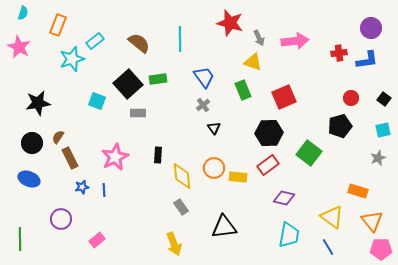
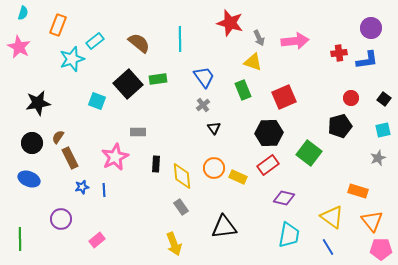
gray rectangle at (138, 113): moved 19 px down
black rectangle at (158, 155): moved 2 px left, 9 px down
yellow rectangle at (238, 177): rotated 18 degrees clockwise
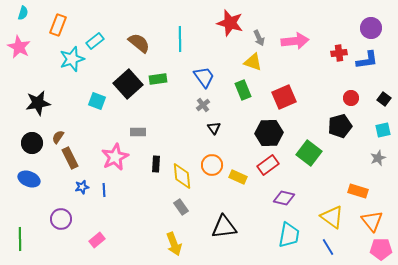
orange circle at (214, 168): moved 2 px left, 3 px up
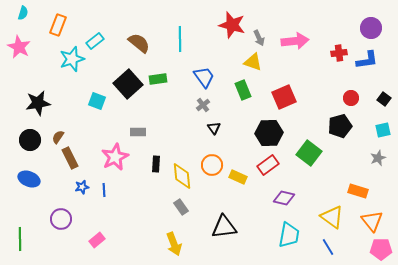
red star at (230, 23): moved 2 px right, 2 px down
black circle at (32, 143): moved 2 px left, 3 px up
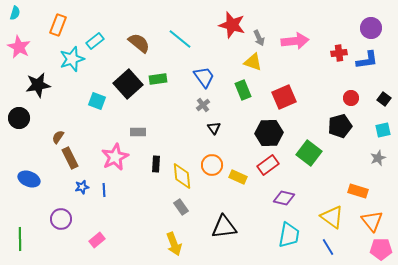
cyan semicircle at (23, 13): moved 8 px left
cyan line at (180, 39): rotated 50 degrees counterclockwise
black star at (38, 103): moved 18 px up
black circle at (30, 140): moved 11 px left, 22 px up
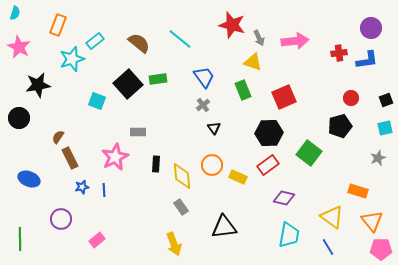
black square at (384, 99): moved 2 px right, 1 px down; rotated 32 degrees clockwise
cyan square at (383, 130): moved 2 px right, 2 px up
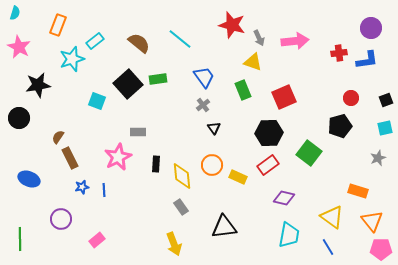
pink star at (115, 157): moved 3 px right
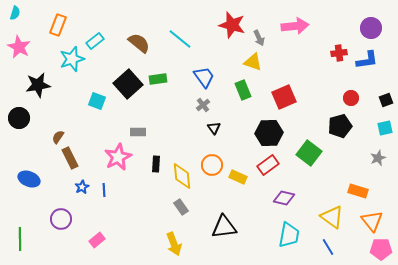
pink arrow at (295, 41): moved 15 px up
blue star at (82, 187): rotated 16 degrees counterclockwise
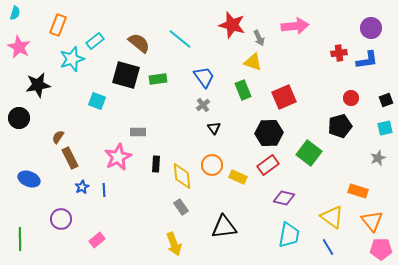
black square at (128, 84): moved 2 px left, 9 px up; rotated 32 degrees counterclockwise
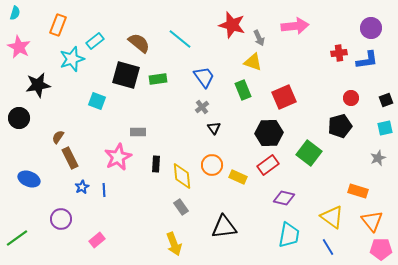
gray cross at (203, 105): moved 1 px left, 2 px down
green line at (20, 239): moved 3 px left, 1 px up; rotated 55 degrees clockwise
